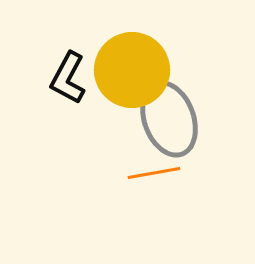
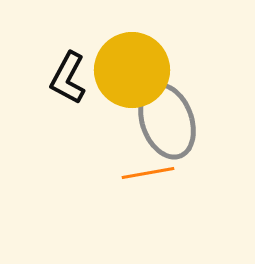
gray ellipse: moved 2 px left, 2 px down
orange line: moved 6 px left
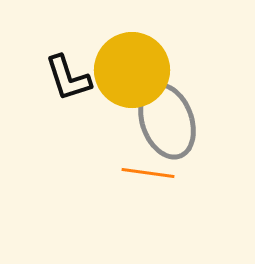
black L-shape: rotated 46 degrees counterclockwise
orange line: rotated 18 degrees clockwise
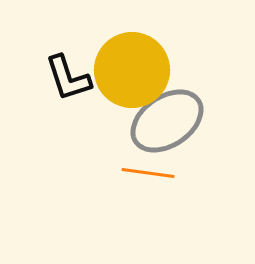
gray ellipse: rotated 76 degrees clockwise
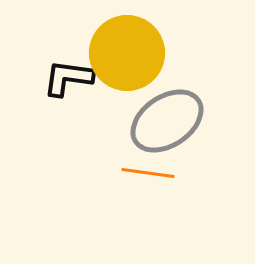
yellow circle: moved 5 px left, 17 px up
black L-shape: rotated 116 degrees clockwise
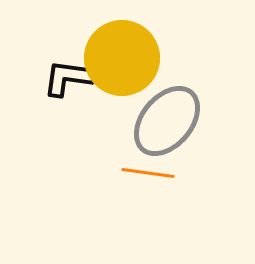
yellow circle: moved 5 px left, 5 px down
gray ellipse: rotated 16 degrees counterclockwise
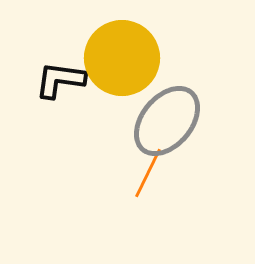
black L-shape: moved 8 px left, 2 px down
orange line: rotated 72 degrees counterclockwise
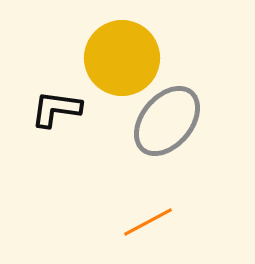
black L-shape: moved 4 px left, 29 px down
orange line: moved 49 px down; rotated 36 degrees clockwise
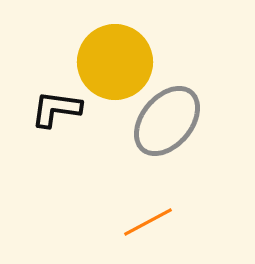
yellow circle: moved 7 px left, 4 px down
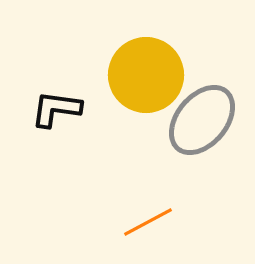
yellow circle: moved 31 px right, 13 px down
gray ellipse: moved 35 px right, 1 px up
